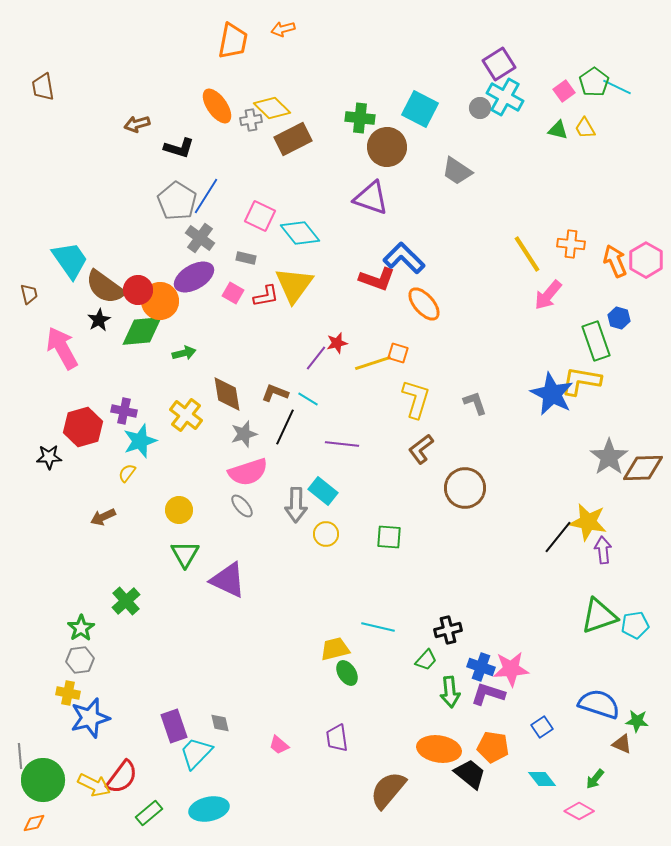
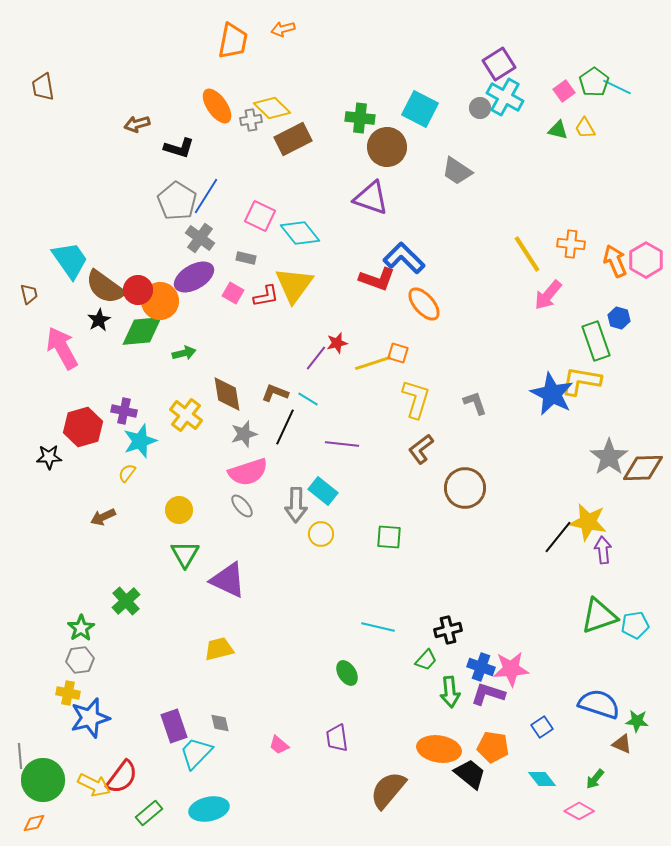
yellow circle at (326, 534): moved 5 px left
yellow trapezoid at (335, 649): moved 116 px left
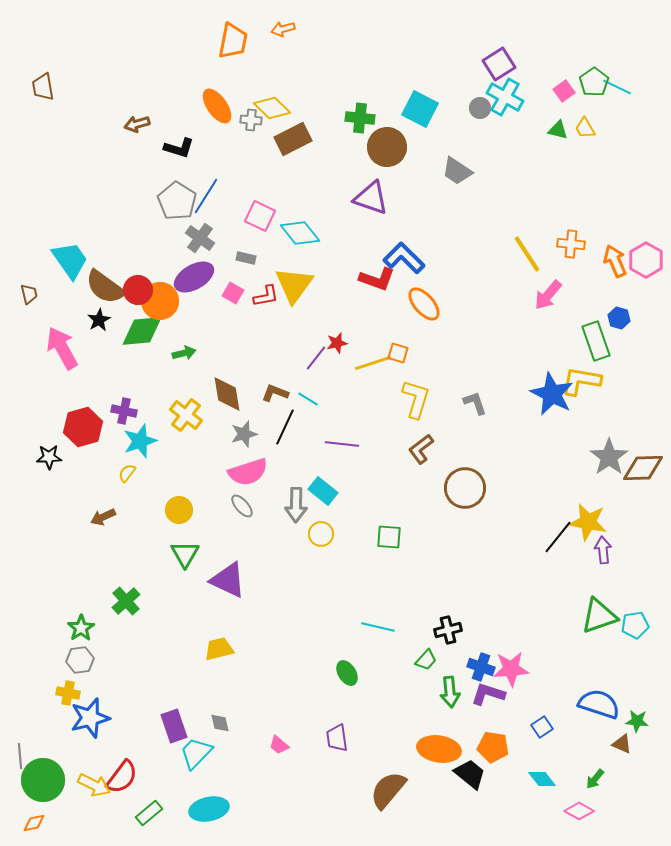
gray cross at (251, 120): rotated 15 degrees clockwise
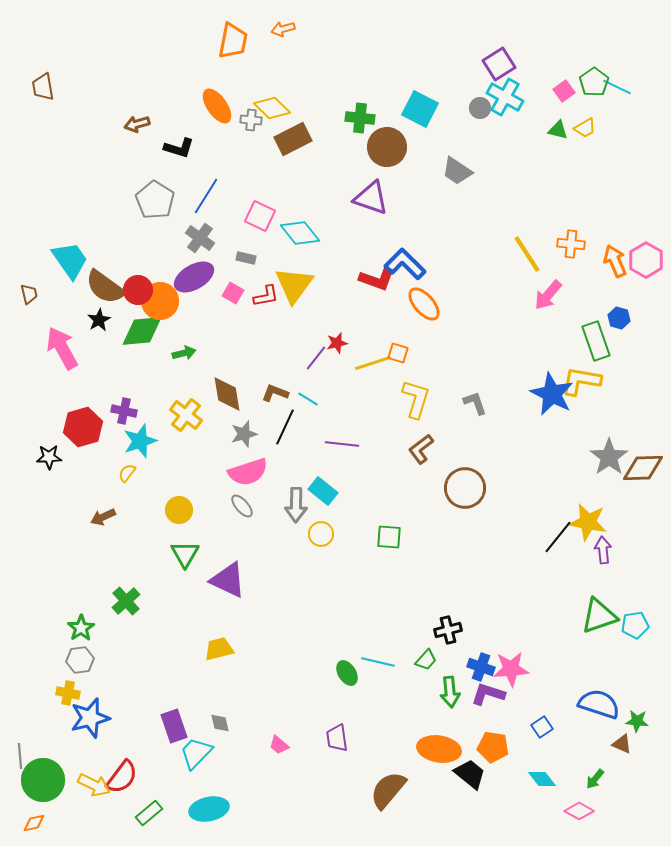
yellow trapezoid at (585, 128): rotated 90 degrees counterclockwise
gray pentagon at (177, 201): moved 22 px left, 1 px up
blue L-shape at (404, 258): moved 1 px right, 6 px down
cyan line at (378, 627): moved 35 px down
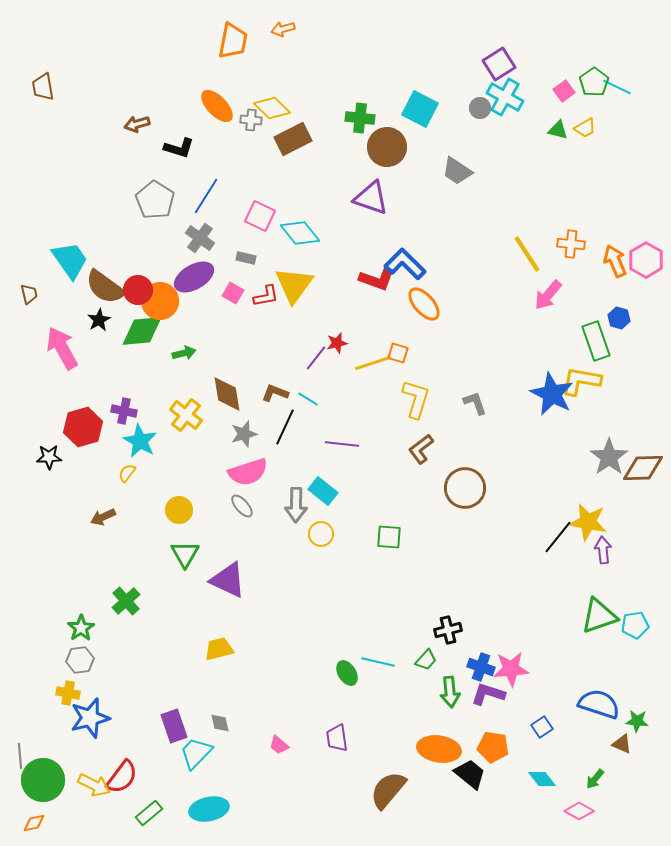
orange ellipse at (217, 106): rotated 9 degrees counterclockwise
cyan star at (140, 441): rotated 24 degrees counterclockwise
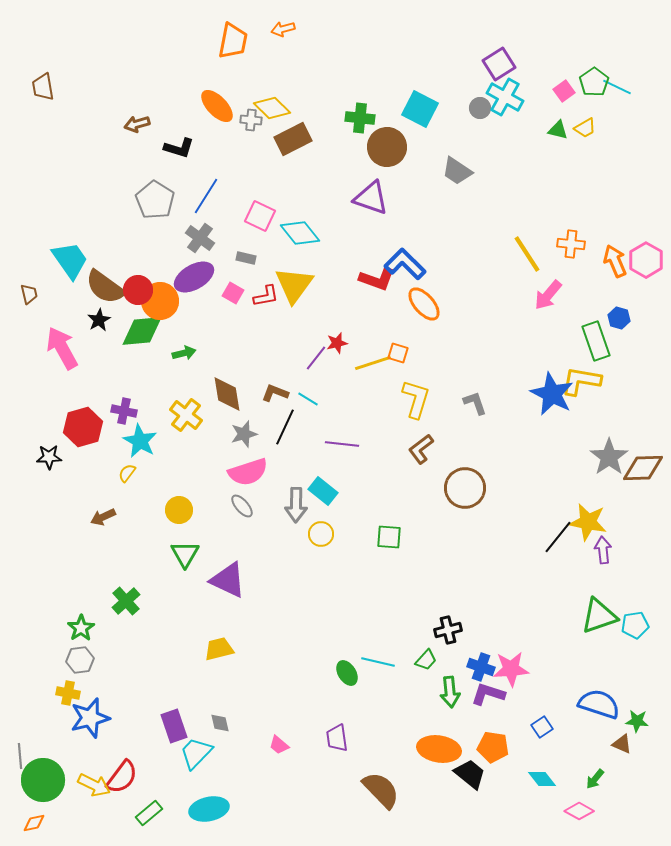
brown semicircle at (388, 790): moved 7 px left; rotated 96 degrees clockwise
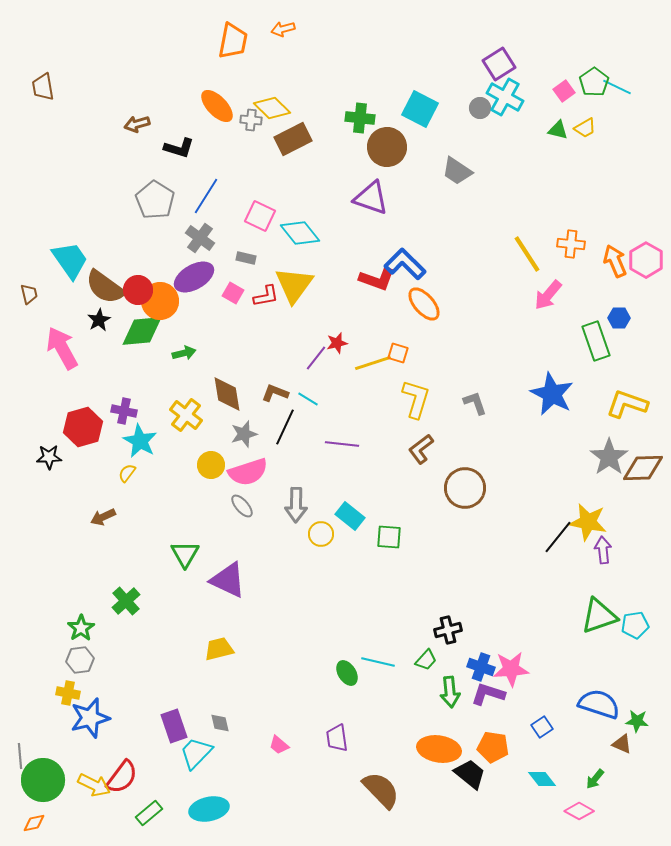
blue hexagon at (619, 318): rotated 15 degrees counterclockwise
yellow L-shape at (581, 381): moved 46 px right, 23 px down; rotated 9 degrees clockwise
cyan rectangle at (323, 491): moved 27 px right, 25 px down
yellow circle at (179, 510): moved 32 px right, 45 px up
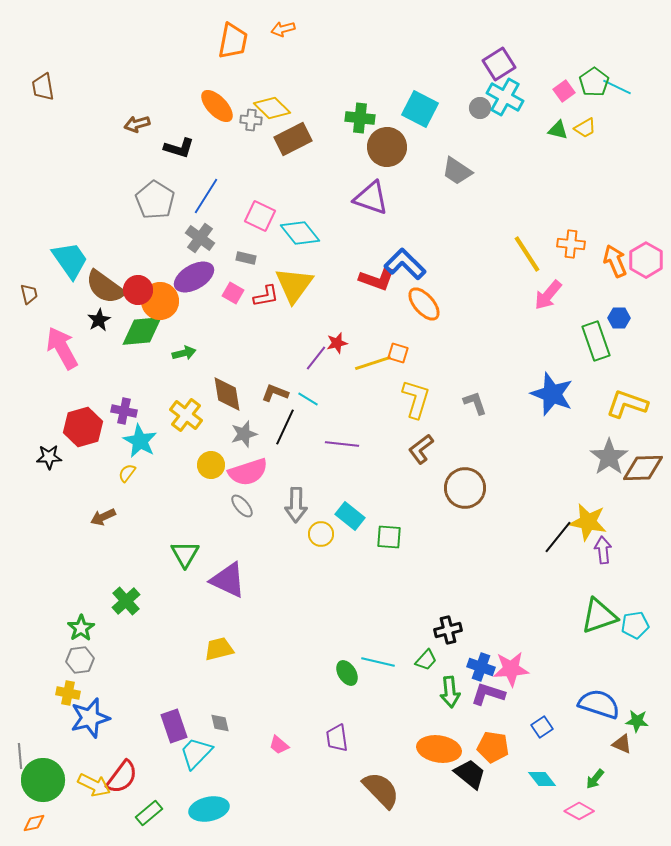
blue star at (552, 394): rotated 6 degrees counterclockwise
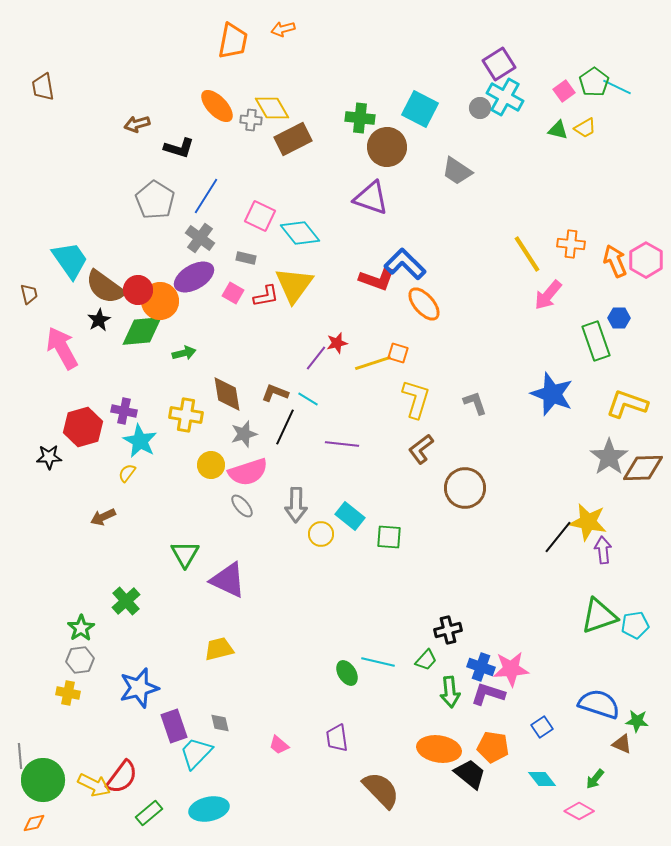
yellow diamond at (272, 108): rotated 15 degrees clockwise
yellow cross at (186, 415): rotated 28 degrees counterclockwise
blue star at (90, 718): moved 49 px right, 30 px up
